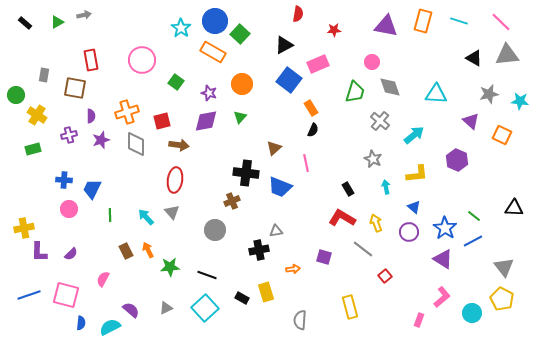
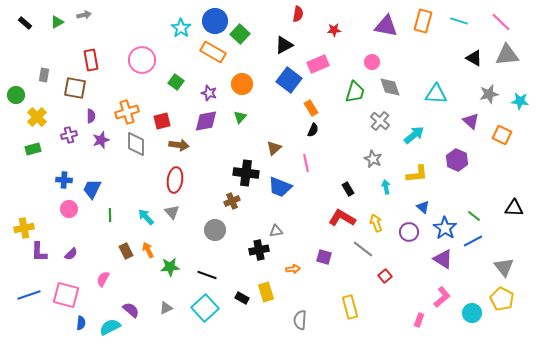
yellow cross at (37, 115): moved 2 px down; rotated 12 degrees clockwise
blue triangle at (414, 207): moved 9 px right
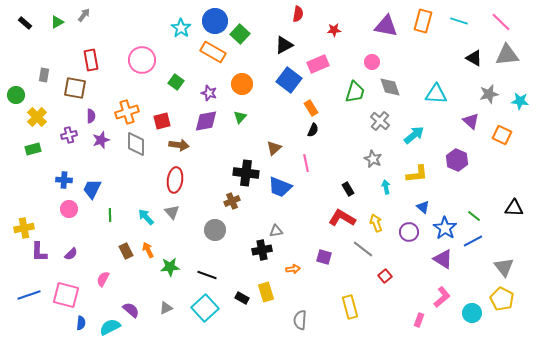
gray arrow at (84, 15): rotated 40 degrees counterclockwise
black cross at (259, 250): moved 3 px right
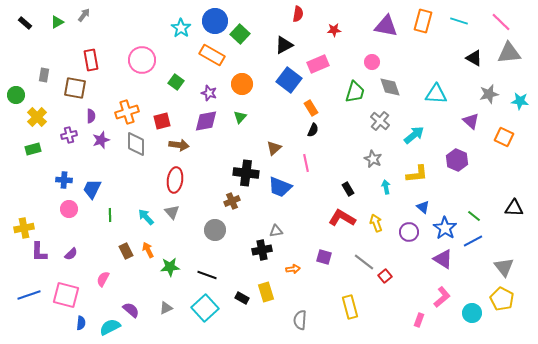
orange rectangle at (213, 52): moved 1 px left, 3 px down
gray triangle at (507, 55): moved 2 px right, 2 px up
orange square at (502, 135): moved 2 px right, 2 px down
gray line at (363, 249): moved 1 px right, 13 px down
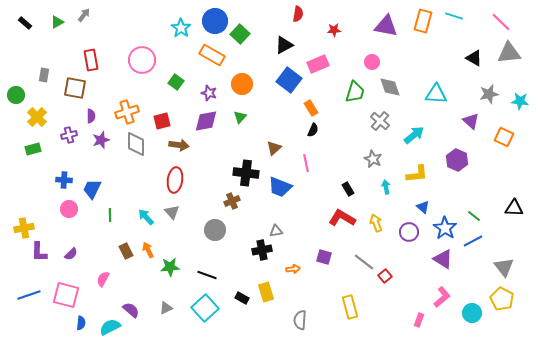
cyan line at (459, 21): moved 5 px left, 5 px up
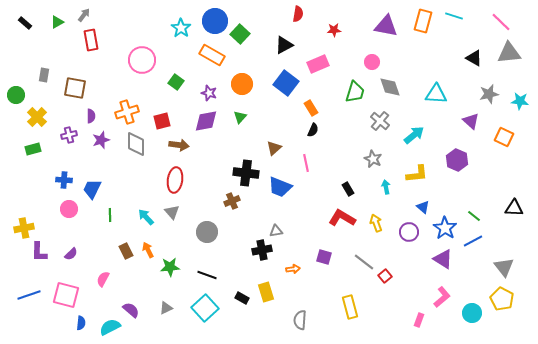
red rectangle at (91, 60): moved 20 px up
blue square at (289, 80): moved 3 px left, 3 px down
gray circle at (215, 230): moved 8 px left, 2 px down
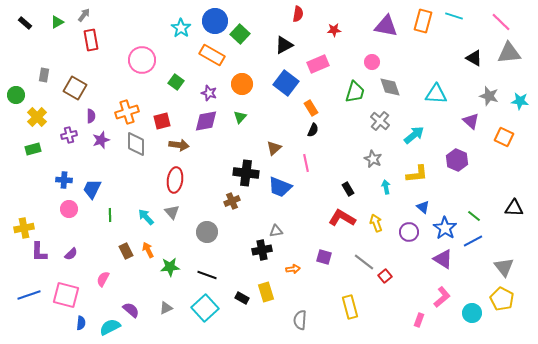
brown square at (75, 88): rotated 20 degrees clockwise
gray star at (489, 94): moved 2 px down; rotated 30 degrees clockwise
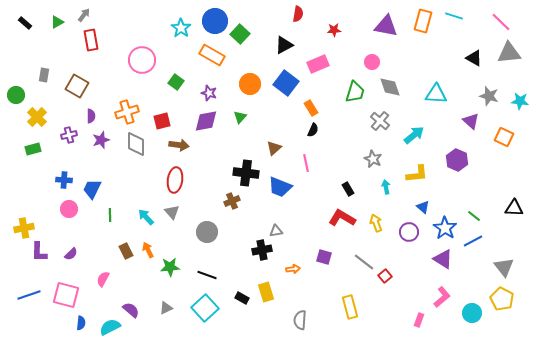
orange circle at (242, 84): moved 8 px right
brown square at (75, 88): moved 2 px right, 2 px up
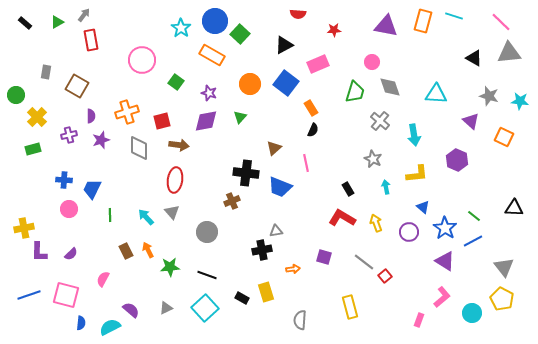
red semicircle at (298, 14): rotated 84 degrees clockwise
gray rectangle at (44, 75): moved 2 px right, 3 px up
cyan arrow at (414, 135): rotated 120 degrees clockwise
gray diamond at (136, 144): moved 3 px right, 4 px down
purple triangle at (443, 259): moved 2 px right, 2 px down
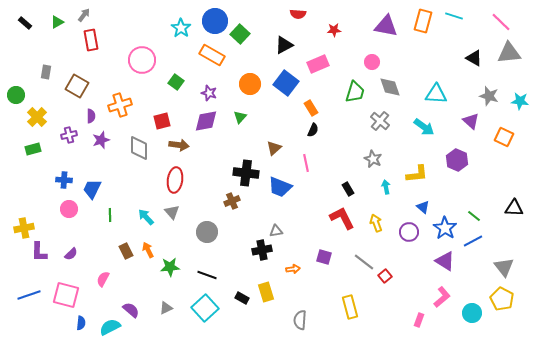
orange cross at (127, 112): moved 7 px left, 7 px up
cyan arrow at (414, 135): moved 10 px right, 8 px up; rotated 45 degrees counterclockwise
red L-shape at (342, 218): rotated 32 degrees clockwise
